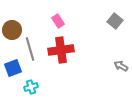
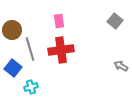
pink rectangle: moved 1 px right; rotated 24 degrees clockwise
blue square: rotated 30 degrees counterclockwise
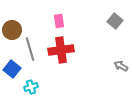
blue square: moved 1 px left, 1 px down
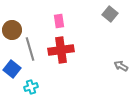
gray square: moved 5 px left, 7 px up
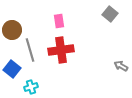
gray line: moved 1 px down
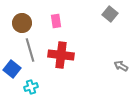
pink rectangle: moved 3 px left
brown circle: moved 10 px right, 7 px up
red cross: moved 5 px down; rotated 15 degrees clockwise
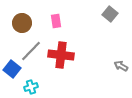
gray line: moved 1 px right, 1 px down; rotated 60 degrees clockwise
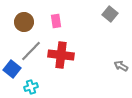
brown circle: moved 2 px right, 1 px up
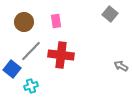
cyan cross: moved 1 px up
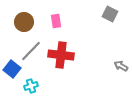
gray square: rotated 14 degrees counterclockwise
